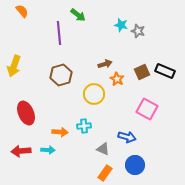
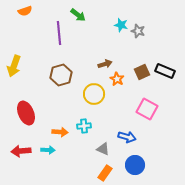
orange semicircle: moved 3 px right; rotated 112 degrees clockwise
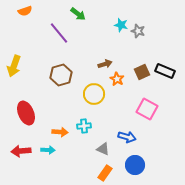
green arrow: moved 1 px up
purple line: rotated 35 degrees counterclockwise
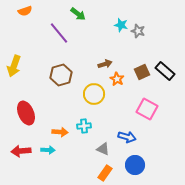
black rectangle: rotated 18 degrees clockwise
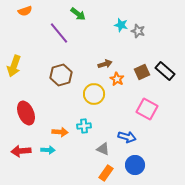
orange rectangle: moved 1 px right
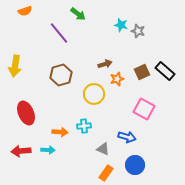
yellow arrow: moved 1 px right; rotated 10 degrees counterclockwise
orange star: rotated 24 degrees clockwise
pink square: moved 3 px left
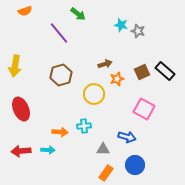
red ellipse: moved 5 px left, 4 px up
gray triangle: rotated 24 degrees counterclockwise
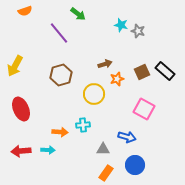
yellow arrow: rotated 20 degrees clockwise
cyan cross: moved 1 px left, 1 px up
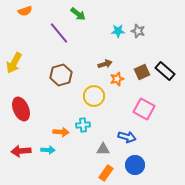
cyan star: moved 3 px left, 6 px down; rotated 16 degrees counterclockwise
yellow arrow: moved 1 px left, 3 px up
yellow circle: moved 2 px down
orange arrow: moved 1 px right
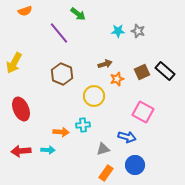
brown hexagon: moved 1 px right, 1 px up; rotated 20 degrees counterclockwise
pink square: moved 1 px left, 3 px down
gray triangle: rotated 16 degrees counterclockwise
